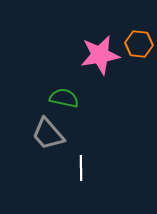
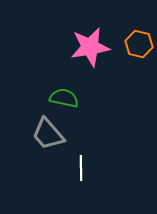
orange hexagon: rotated 8 degrees clockwise
pink star: moved 10 px left, 8 px up
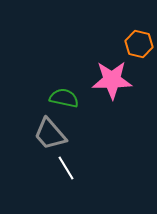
pink star: moved 22 px right, 33 px down; rotated 9 degrees clockwise
gray trapezoid: moved 2 px right
white line: moved 15 px left; rotated 30 degrees counterclockwise
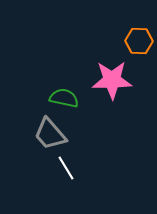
orange hexagon: moved 3 px up; rotated 12 degrees counterclockwise
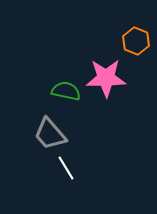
orange hexagon: moved 3 px left; rotated 20 degrees clockwise
pink star: moved 6 px left, 2 px up
green semicircle: moved 2 px right, 7 px up
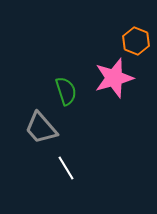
pink star: moved 8 px right; rotated 15 degrees counterclockwise
green semicircle: rotated 60 degrees clockwise
gray trapezoid: moved 9 px left, 6 px up
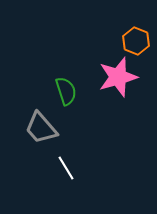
pink star: moved 4 px right, 1 px up
